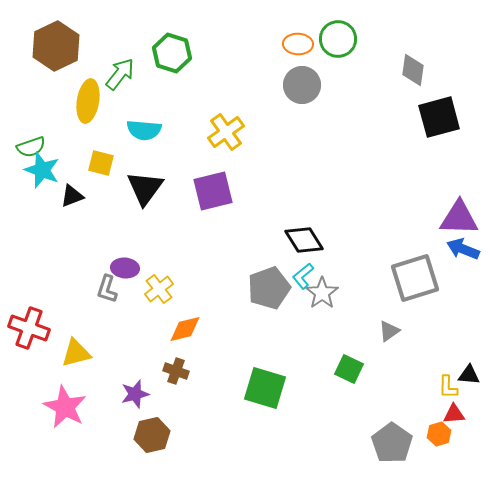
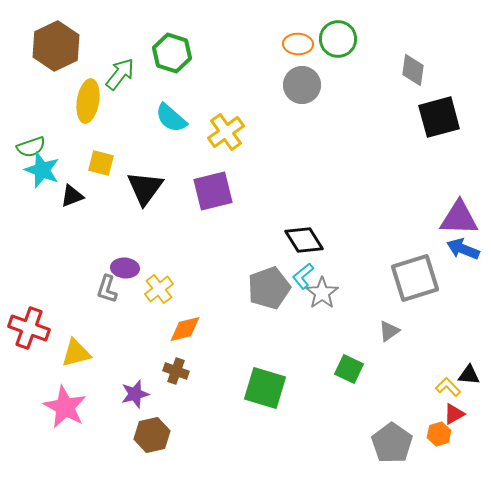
cyan semicircle at (144, 130): moved 27 px right, 12 px up; rotated 36 degrees clockwise
yellow L-shape at (448, 387): rotated 135 degrees clockwise
red triangle at (454, 414): rotated 25 degrees counterclockwise
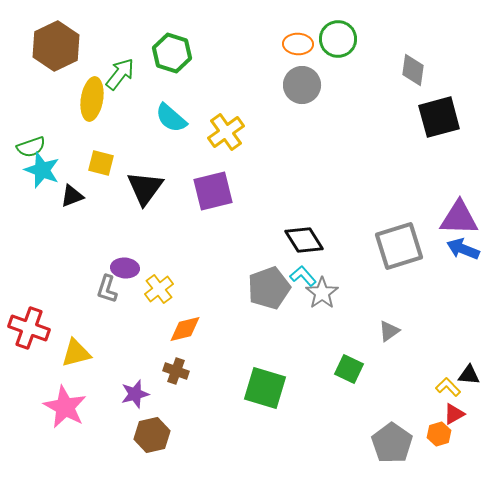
yellow ellipse at (88, 101): moved 4 px right, 2 px up
cyan L-shape at (303, 276): rotated 88 degrees clockwise
gray square at (415, 278): moved 16 px left, 32 px up
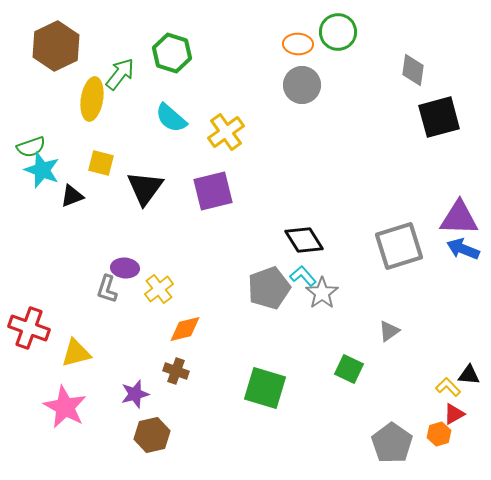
green circle at (338, 39): moved 7 px up
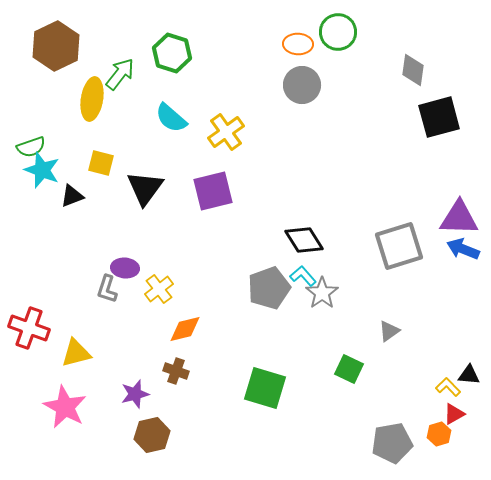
gray pentagon at (392, 443): rotated 27 degrees clockwise
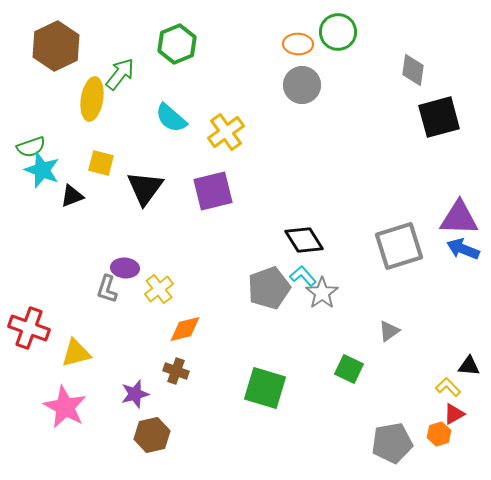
green hexagon at (172, 53): moved 5 px right, 9 px up; rotated 21 degrees clockwise
black triangle at (469, 375): moved 9 px up
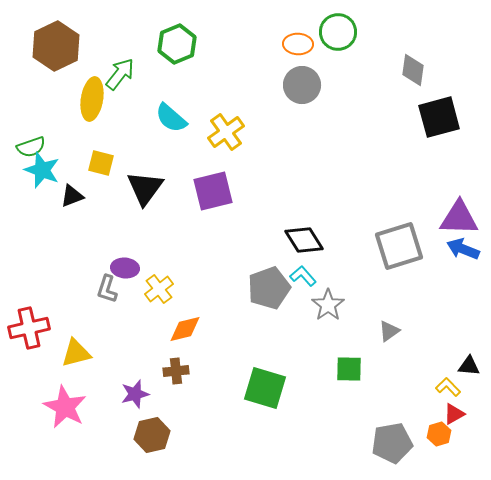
gray star at (322, 293): moved 6 px right, 12 px down
red cross at (29, 328): rotated 33 degrees counterclockwise
green square at (349, 369): rotated 24 degrees counterclockwise
brown cross at (176, 371): rotated 25 degrees counterclockwise
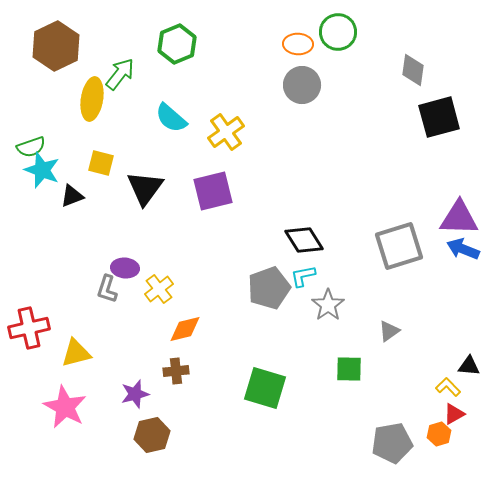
cyan L-shape at (303, 276): rotated 60 degrees counterclockwise
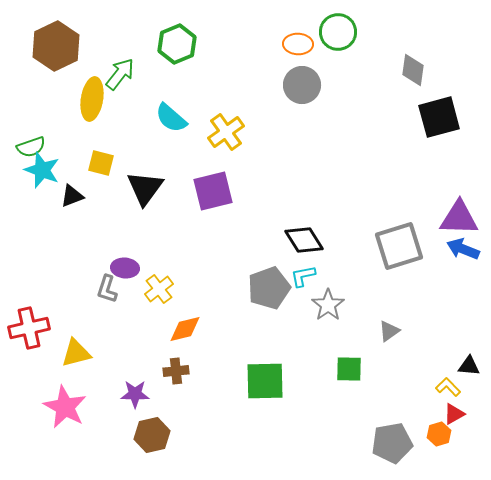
green square at (265, 388): moved 7 px up; rotated 18 degrees counterclockwise
purple star at (135, 394): rotated 16 degrees clockwise
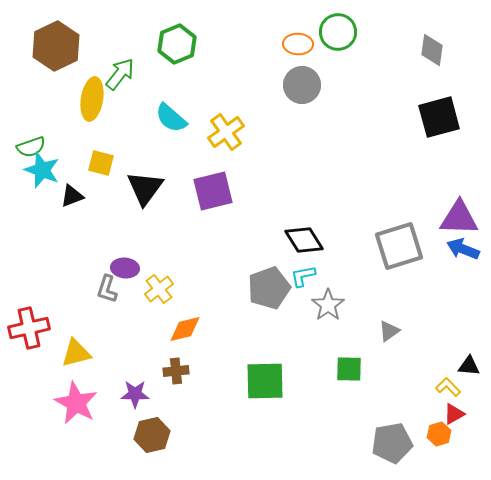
gray diamond at (413, 70): moved 19 px right, 20 px up
pink star at (65, 407): moved 11 px right, 4 px up
